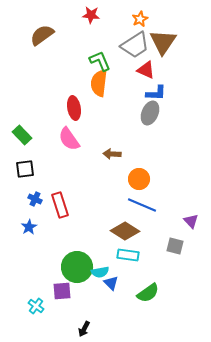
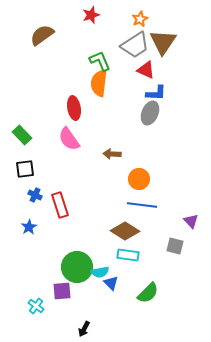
red star: rotated 24 degrees counterclockwise
blue cross: moved 4 px up
blue line: rotated 16 degrees counterclockwise
green semicircle: rotated 10 degrees counterclockwise
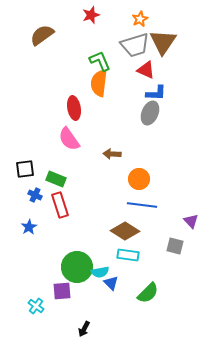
gray trapezoid: rotated 16 degrees clockwise
green rectangle: moved 34 px right, 44 px down; rotated 24 degrees counterclockwise
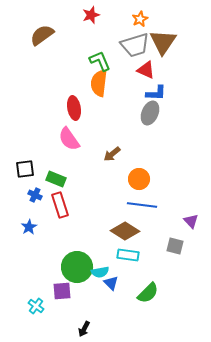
brown arrow: rotated 42 degrees counterclockwise
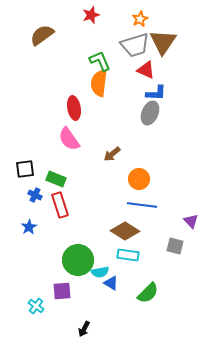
green circle: moved 1 px right, 7 px up
blue triangle: rotated 14 degrees counterclockwise
